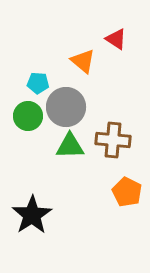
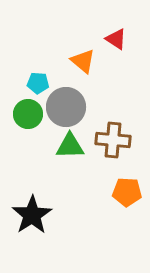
green circle: moved 2 px up
orange pentagon: rotated 24 degrees counterclockwise
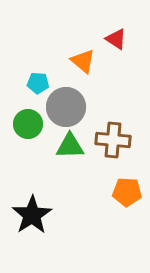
green circle: moved 10 px down
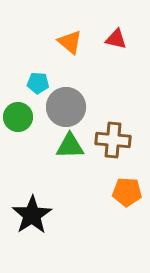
red triangle: rotated 20 degrees counterclockwise
orange triangle: moved 13 px left, 19 px up
green circle: moved 10 px left, 7 px up
